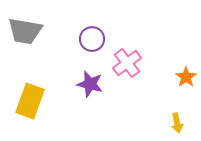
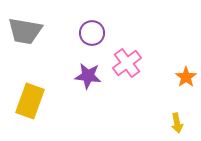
purple circle: moved 6 px up
purple star: moved 2 px left, 8 px up; rotated 8 degrees counterclockwise
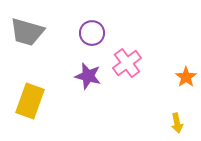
gray trapezoid: moved 2 px right, 1 px down; rotated 6 degrees clockwise
purple star: rotated 8 degrees clockwise
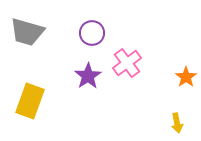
purple star: rotated 24 degrees clockwise
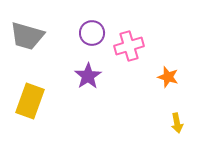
gray trapezoid: moved 4 px down
pink cross: moved 2 px right, 17 px up; rotated 20 degrees clockwise
orange star: moved 18 px left; rotated 20 degrees counterclockwise
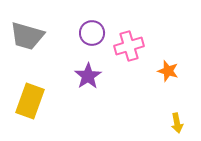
orange star: moved 6 px up
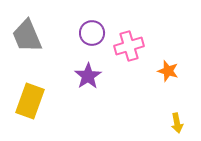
gray trapezoid: rotated 51 degrees clockwise
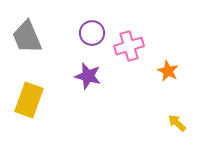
gray trapezoid: moved 1 px down
orange star: rotated 10 degrees clockwise
purple star: rotated 24 degrees counterclockwise
yellow rectangle: moved 1 px left, 1 px up
yellow arrow: rotated 144 degrees clockwise
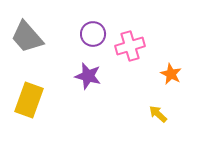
purple circle: moved 1 px right, 1 px down
gray trapezoid: rotated 18 degrees counterclockwise
pink cross: moved 1 px right
orange star: moved 3 px right, 3 px down
yellow arrow: moved 19 px left, 9 px up
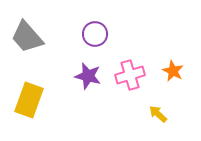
purple circle: moved 2 px right
pink cross: moved 29 px down
orange star: moved 2 px right, 3 px up
